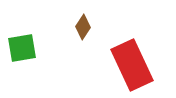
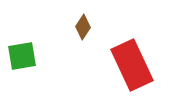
green square: moved 8 px down
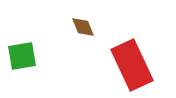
brown diamond: rotated 55 degrees counterclockwise
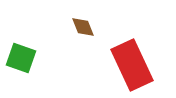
green square: moved 1 px left, 2 px down; rotated 28 degrees clockwise
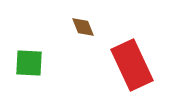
green square: moved 8 px right, 5 px down; rotated 16 degrees counterclockwise
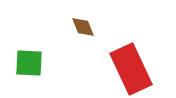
red rectangle: moved 1 px left, 4 px down
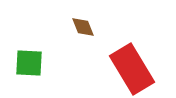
red rectangle: moved 1 px right; rotated 6 degrees counterclockwise
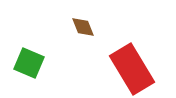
green square: rotated 20 degrees clockwise
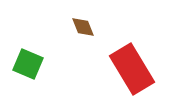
green square: moved 1 px left, 1 px down
